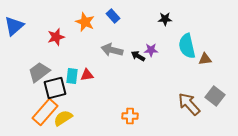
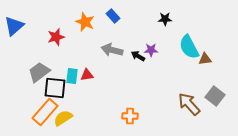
cyan semicircle: moved 2 px right, 1 px down; rotated 15 degrees counterclockwise
black square: rotated 20 degrees clockwise
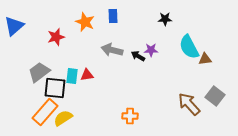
blue rectangle: rotated 40 degrees clockwise
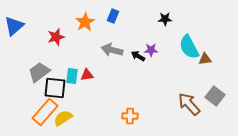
blue rectangle: rotated 24 degrees clockwise
orange star: rotated 18 degrees clockwise
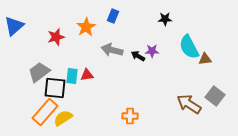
orange star: moved 1 px right, 5 px down
purple star: moved 1 px right, 1 px down
brown arrow: rotated 15 degrees counterclockwise
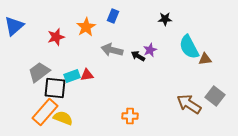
purple star: moved 2 px left, 1 px up; rotated 24 degrees counterclockwise
cyan rectangle: rotated 63 degrees clockwise
yellow semicircle: rotated 54 degrees clockwise
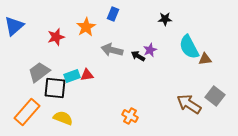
blue rectangle: moved 2 px up
orange rectangle: moved 18 px left
orange cross: rotated 28 degrees clockwise
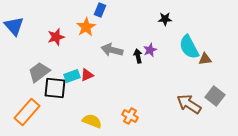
blue rectangle: moved 13 px left, 4 px up
blue triangle: rotated 30 degrees counterclockwise
black arrow: rotated 48 degrees clockwise
red triangle: rotated 16 degrees counterclockwise
yellow semicircle: moved 29 px right, 3 px down
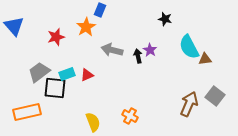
black star: rotated 16 degrees clockwise
purple star: rotated 16 degrees counterclockwise
cyan rectangle: moved 5 px left, 2 px up
brown arrow: rotated 80 degrees clockwise
orange rectangle: rotated 36 degrees clockwise
yellow semicircle: moved 1 px right, 1 px down; rotated 48 degrees clockwise
